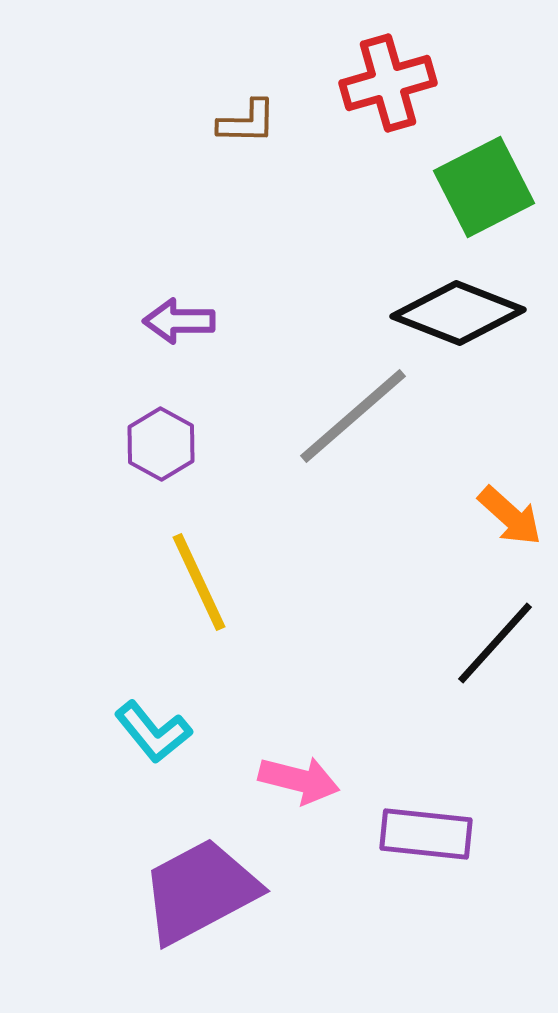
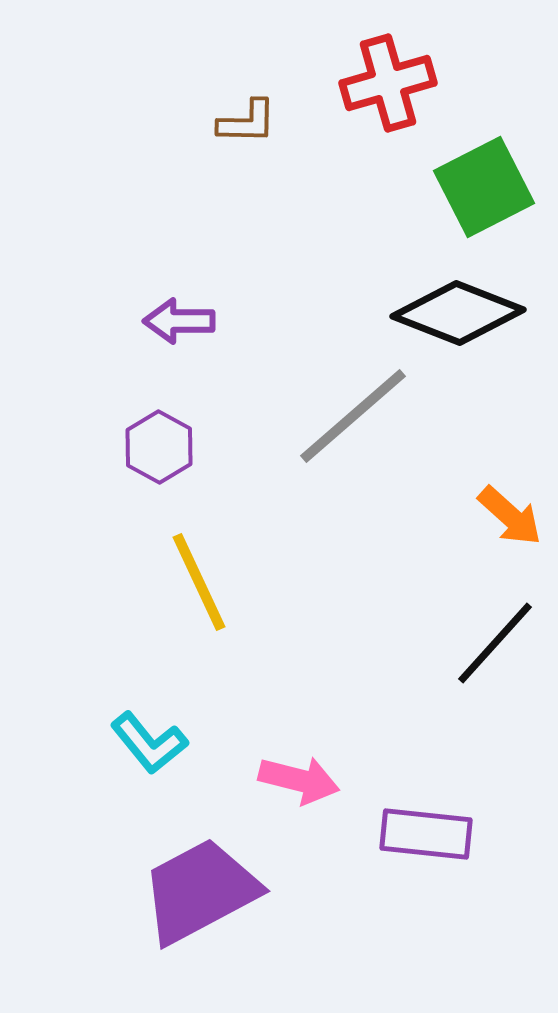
purple hexagon: moved 2 px left, 3 px down
cyan L-shape: moved 4 px left, 11 px down
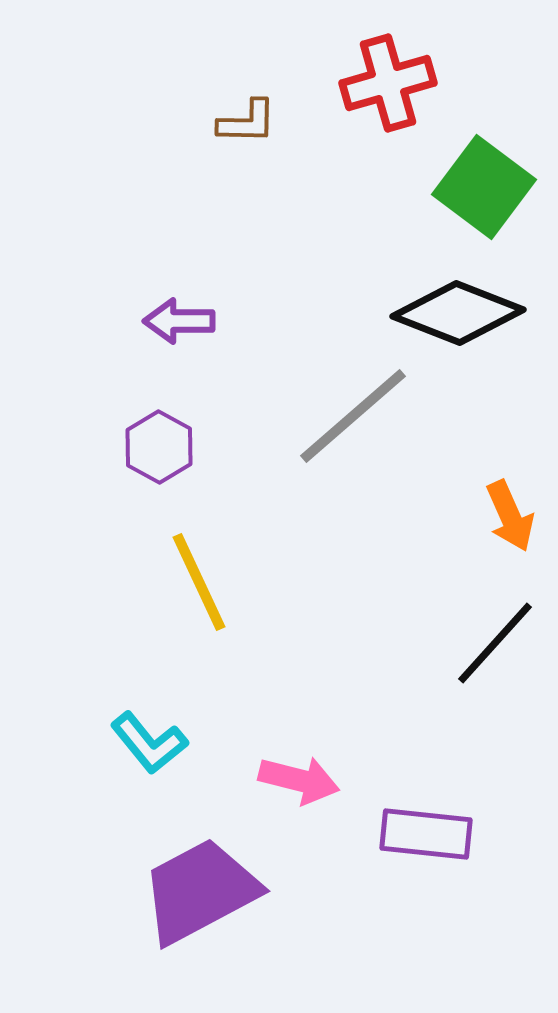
green square: rotated 26 degrees counterclockwise
orange arrow: rotated 24 degrees clockwise
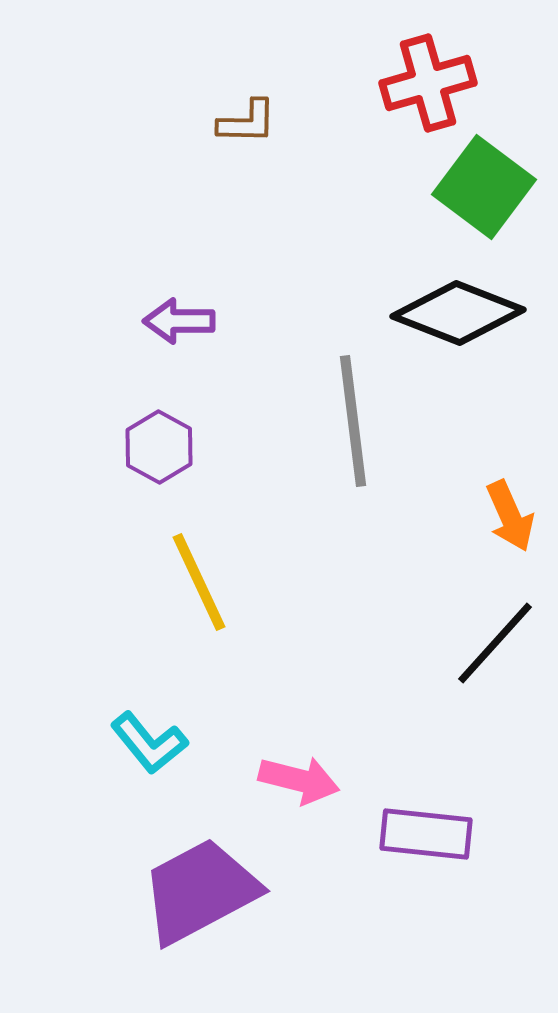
red cross: moved 40 px right
gray line: moved 5 px down; rotated 56 degrees counterclockwise
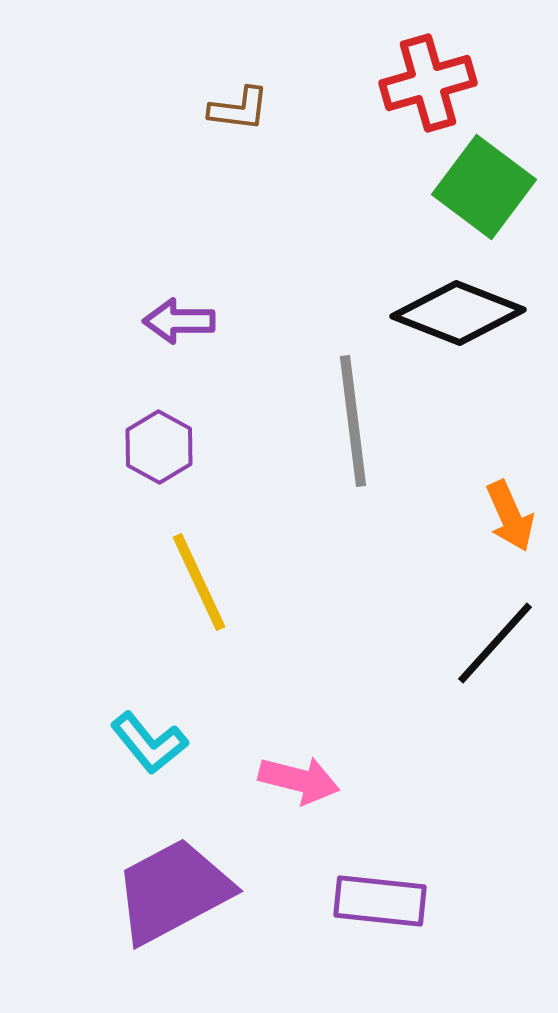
brown L-shape: moved 8 px left, 13 px up; rotated 6 degrees clockwise
purple rectangle: moved 46 px left, 67 px down
purple trapezoid: moved 27 px left
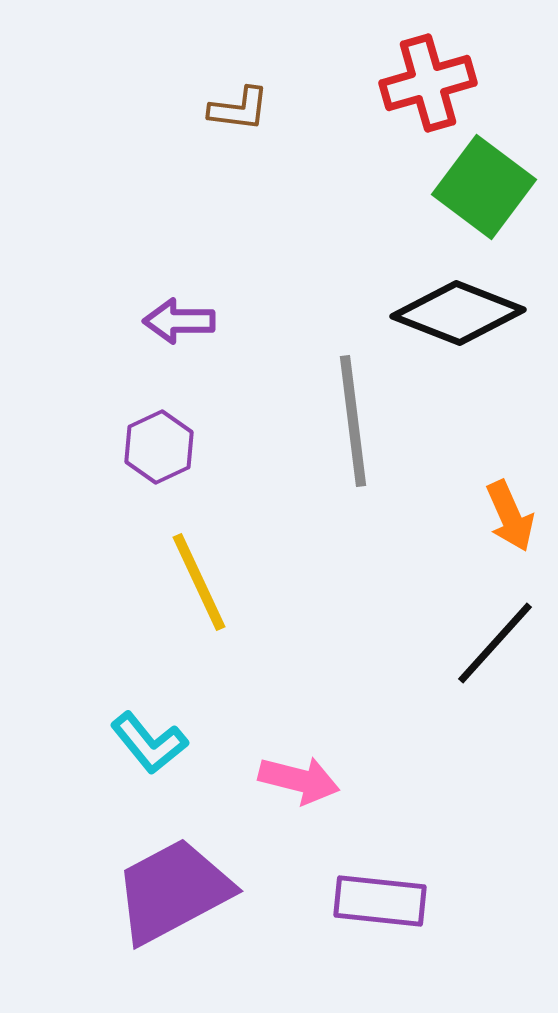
purple hexagon: rotated 6 degrees clockwise
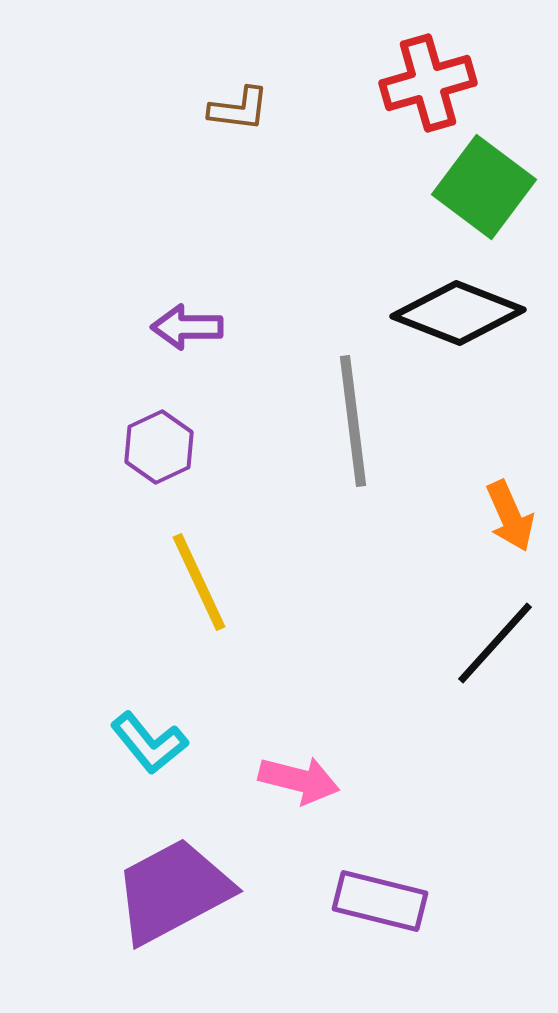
purple arrow: moved 8 px right, 6 px down
purple rectangle: rotated 8 degrees clockwise
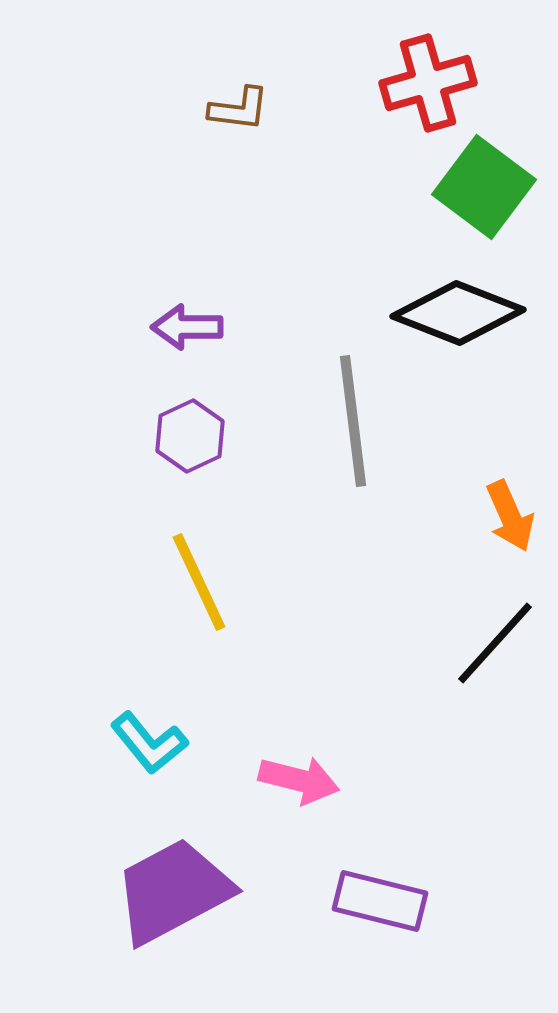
purple hexagon: moved 31 px right, 11 px up
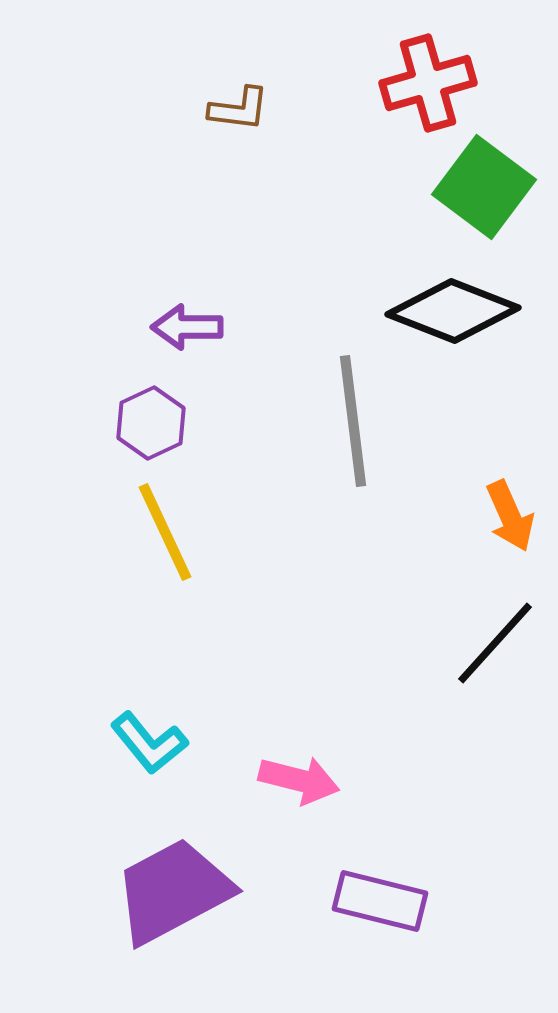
black diamond: moved 5 px left, 2 px up
purple hexagon: moved 39 px left, 13 px up
yellow line: moved 34 px left, 50 px up
